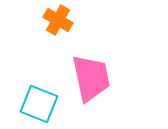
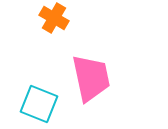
orange cross: moved 4 px left, 2 px up
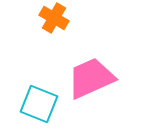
pink trapezoid: rotated 102 degrees counterclockwise
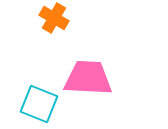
pink trapezoid: moved 3 px left; rotated 27 degrees clockwise
